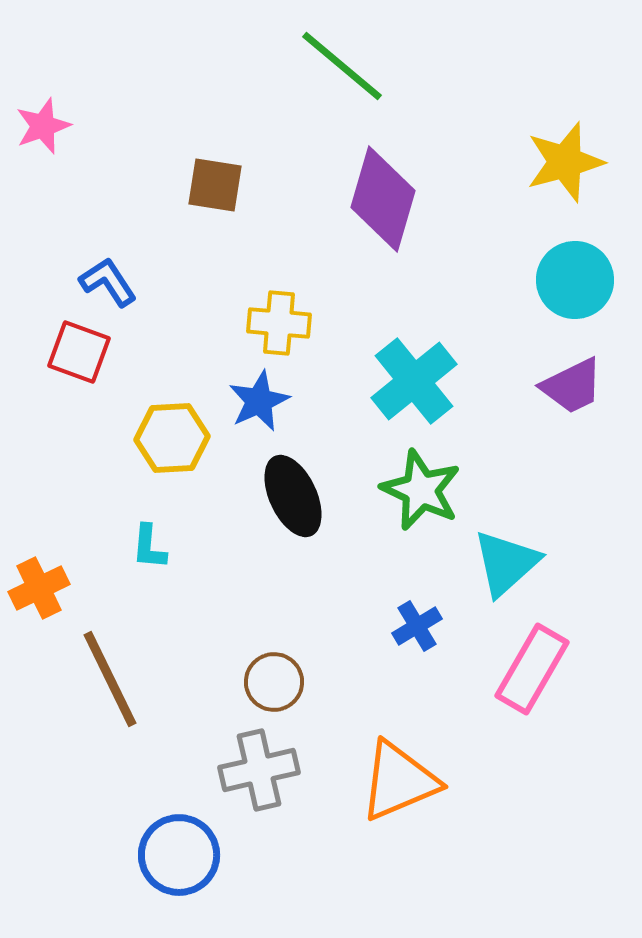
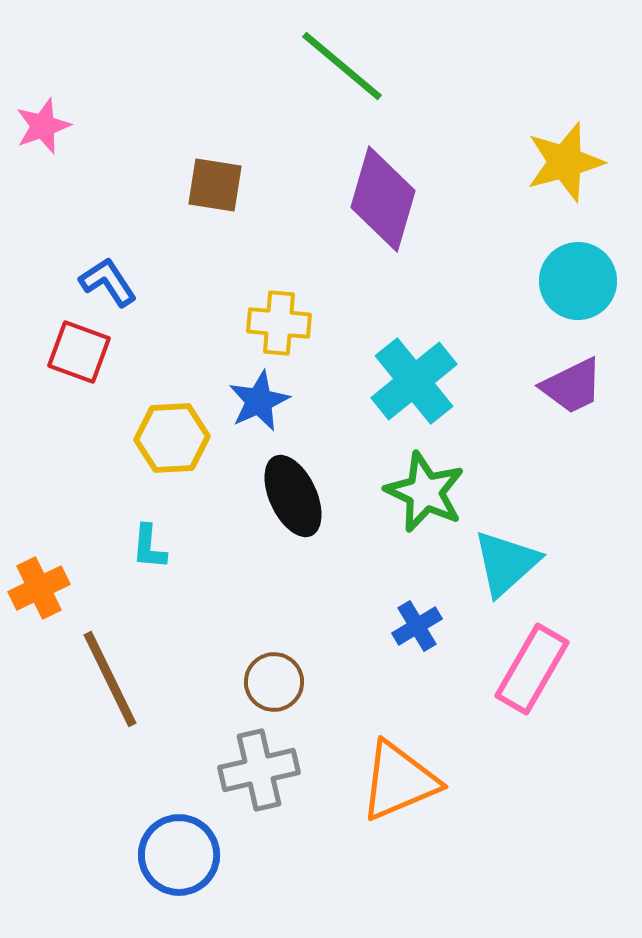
cyan circle: moved 3 px right, 1 px down
green star: moved 4 px right, 2 px down
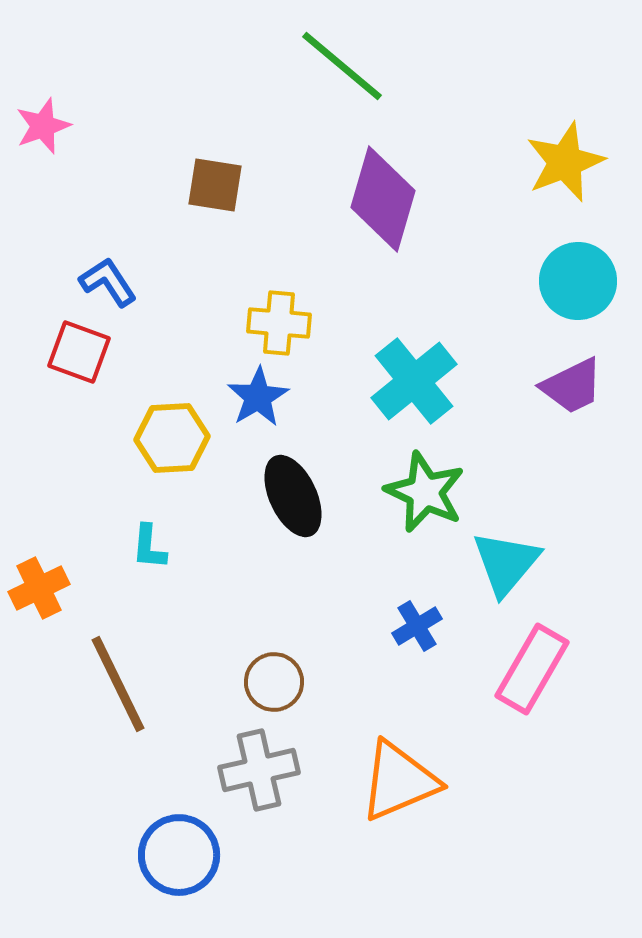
yellow star: rotated 6 degrees counterclockwise
blue star: moved 1 px left, 4 px up; rotated 6 degrees counterclockwise
cyan triangle: rotated 8 degrees counterclockwise
brown line: moved 8 px right, 5 px down
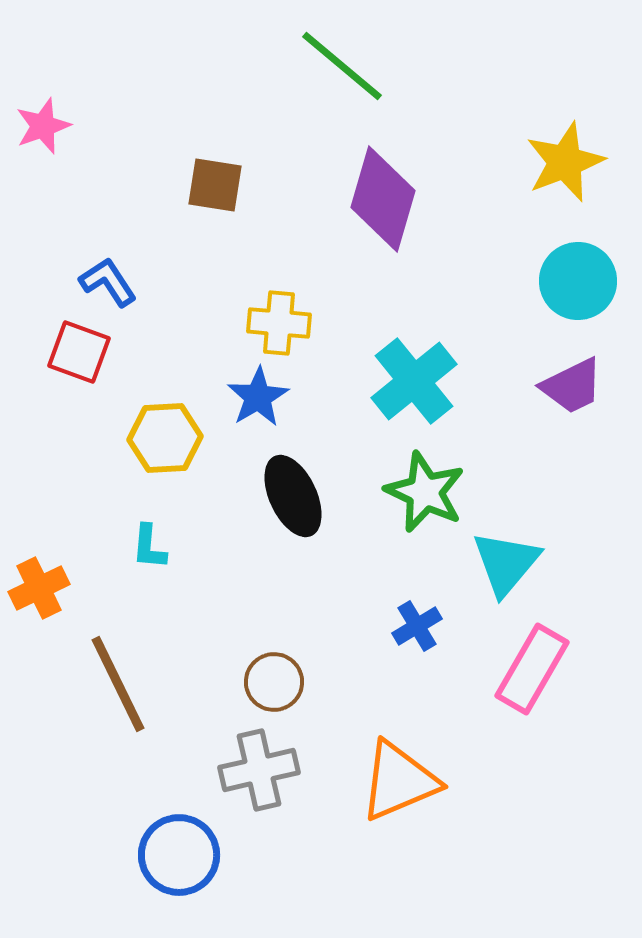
yellow hexagon: moved 7 px left
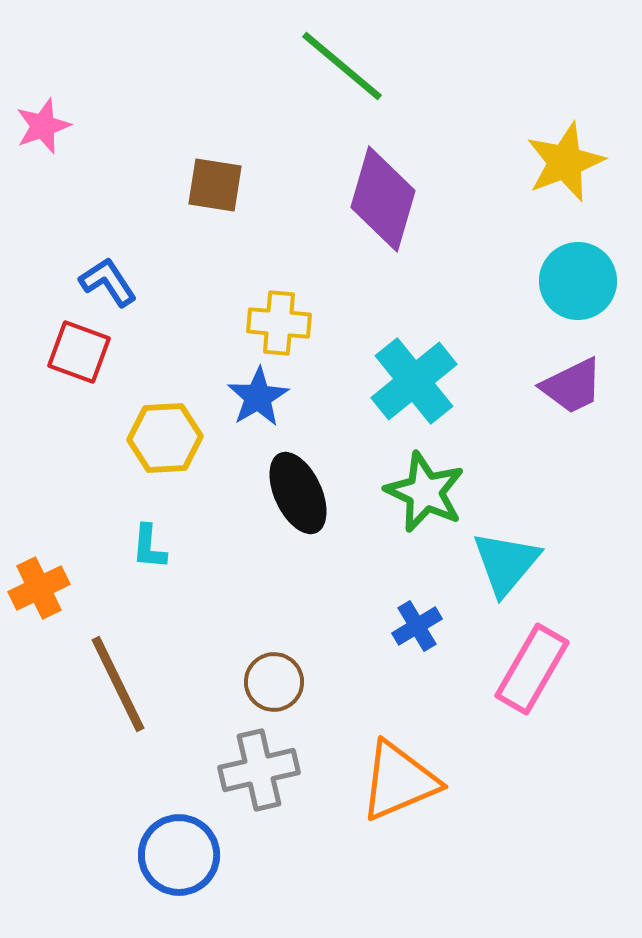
black ellipse: moved 5 px right, 3 px up
